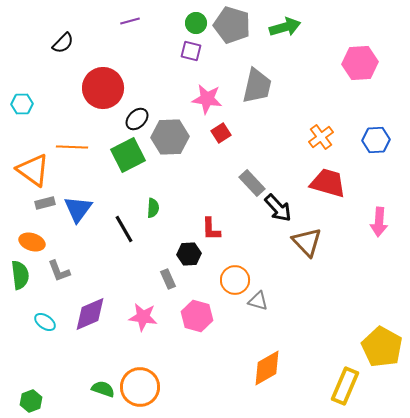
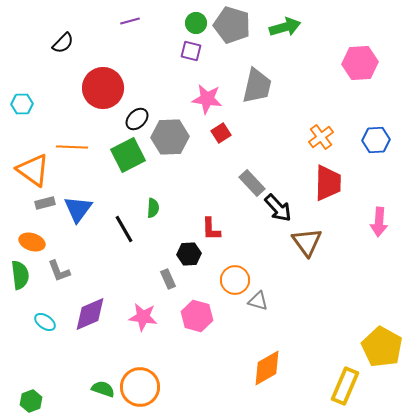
red trapezoid at (328, 183): rotated 75 degrees clockwise
brown triangle at (307, 242): rotated 8 degrees clockwise
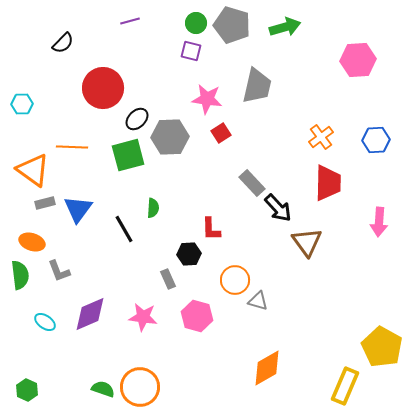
pink hexagon at (360, 63): moved 2 px left, 3 px up
green square at (128, 155): rotated 12 degrees clockwise
green hexagon at (31, 401): moved 4 px left, 11 px up; rotated 15 degrees counterclockwise
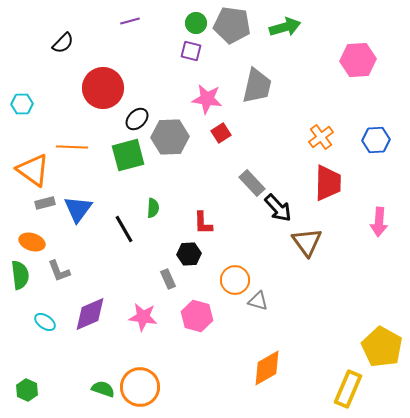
gray pentagon at (232, 25): rotated 9 degrees counterclockwise
red L-shape at (211, 229): moved 8 px left, 6 px up
yellow rectangle at (345, 386): moved 3 px right, 3 px down
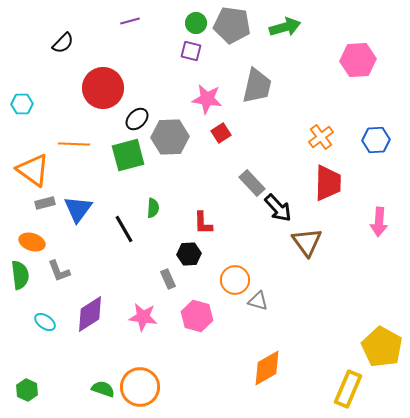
orange line at (72, 147): moved 2 px right, 3 px up
purple diamond at (90, 314): rotated 9 degrees counterclockwise
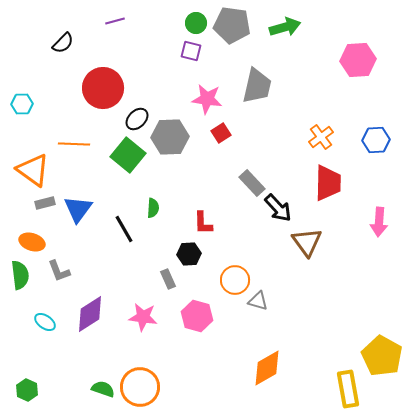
purple line at (130, 21): moved 15 px left
green square at (128, 155): rotated 36 degrees counterclockwise
yellow pentagon at (382, 347): moved 9 px down
yellow rectangle at (348, 389): rotated 33 degrees counterclockwise
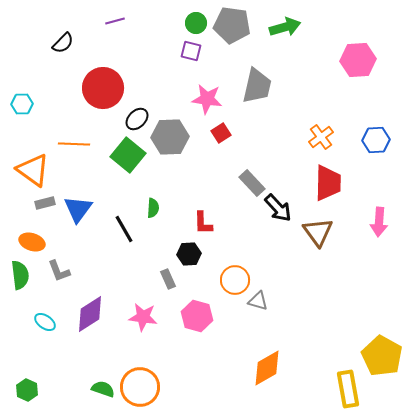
brown triangle at (307, 242): moved 11 px right, 10 px up
